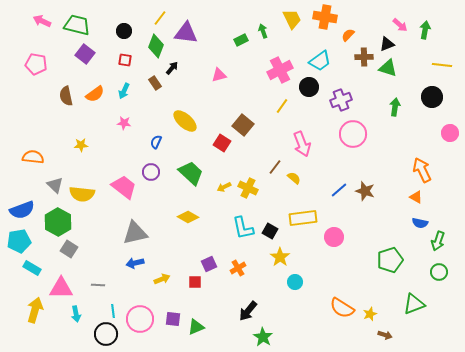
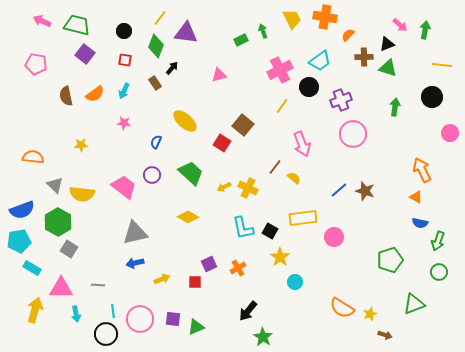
purple circle at (151, 172): moved 1 px right, 3 px down
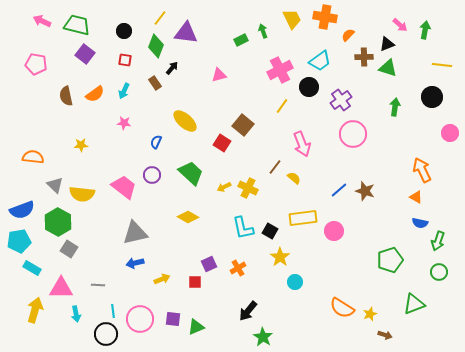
purple cross at (341, 100): rotated 15 degrees counterclockwise
pink circle at (334, 237): moved 6 px up
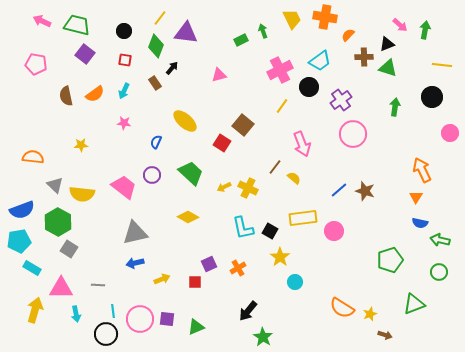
orange triangle at (416, 197): rotated 32 degrees clockwise
green arrow at (438, 241): moved 2 px right, 1 px up; rotated 84 degrees clockwise
purple square at (173, 319): moved 6 px left
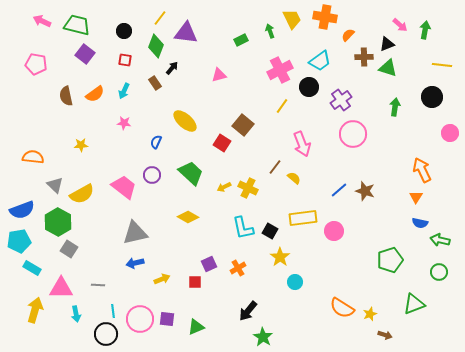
green arrow at (263, 31): moved 7 px right
yellow semicircle at (82, 194): rotated 35 degrees counterclockwise
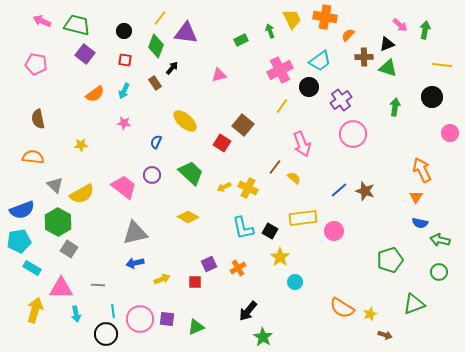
brown semicircle at (66, 96): moved 28 px left, 23 px down
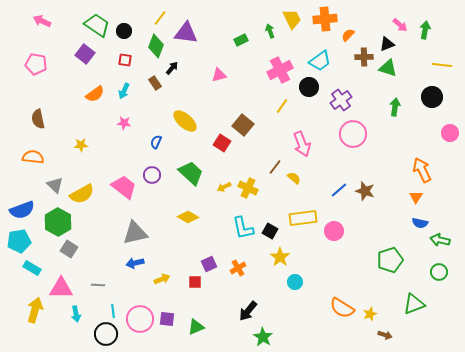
orange cross at (325, 17): moved 2 px down; rotated 15 degrees counterclockwise
green trapezoid at (77, 25): moved 20 px right; rotated 20 degrees clockwise
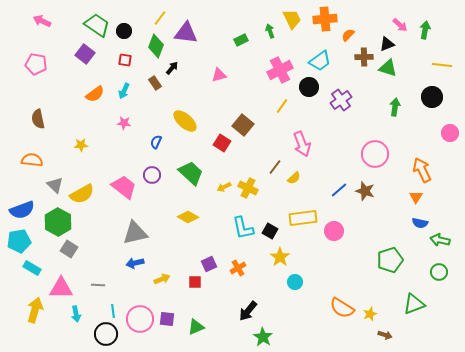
pink circle at (353, 134): moved 22 px right, 20 px down
orange semicircle at (33, 157): moved 1 px left, 3 px down
yellow semicircle at (294, 178): rotated 96 degrees clockwise
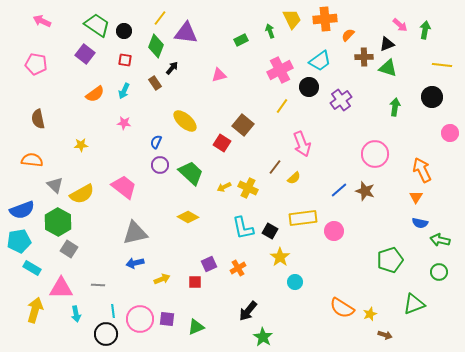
purple circle at (152, 175): moved 8 px right, 10 px up
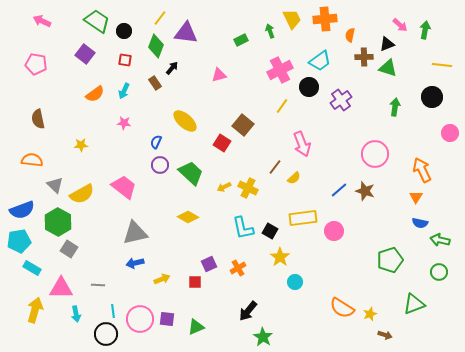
green trapezoid at (97, 25): moved 4 px up
orange semicircle at (348, 35): moved 2 px right; rotated 32 degrees counterclockwise
